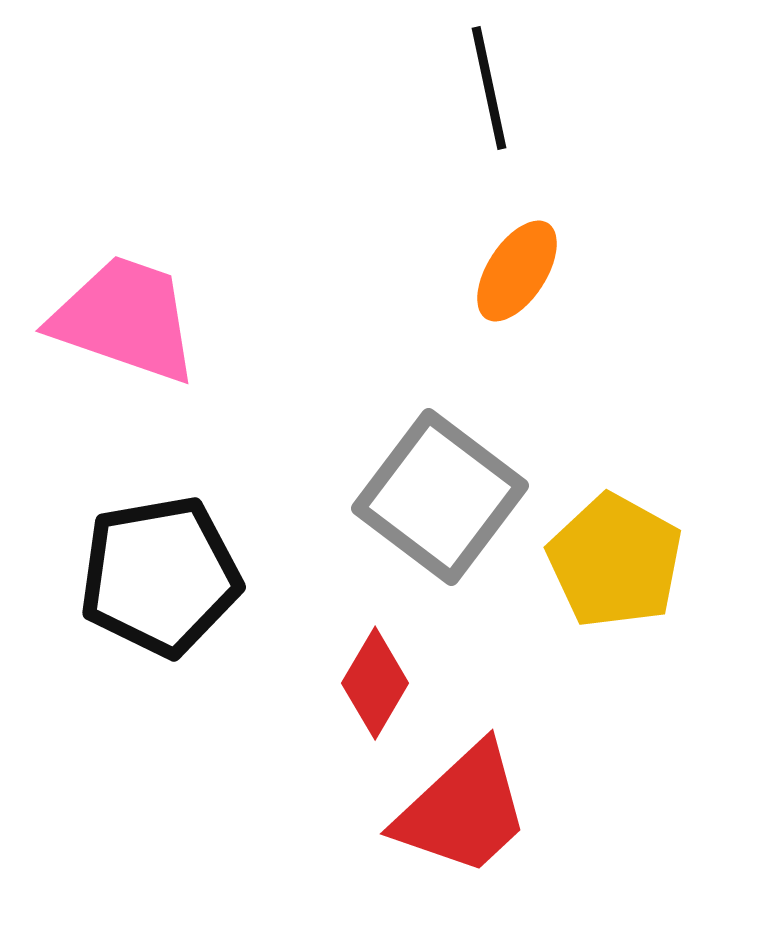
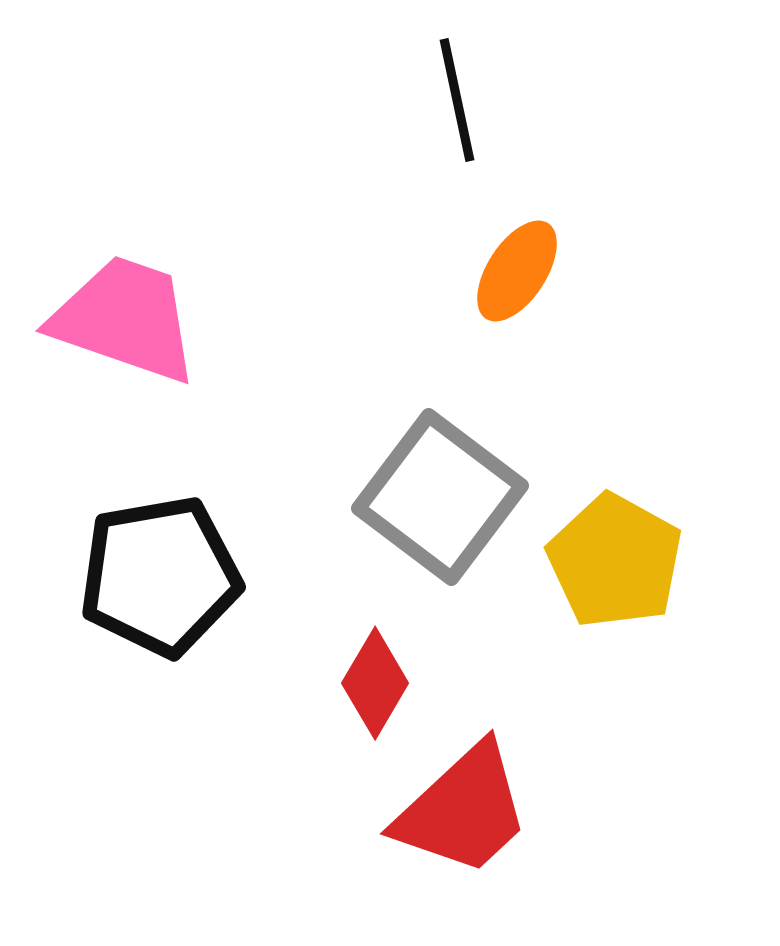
black line: moved 32 px left, 12 px down
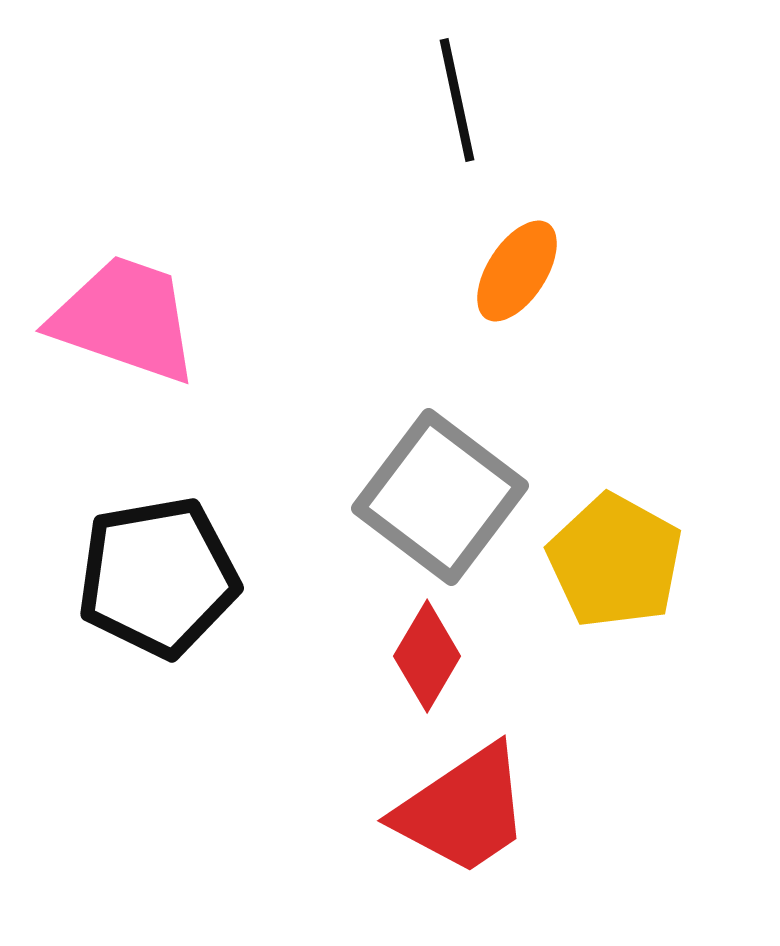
black pentagon: moved 2 px left, 1 px down
red diamond: moved 52 px right, 27 px up
red trapezoid: rotated 9 degrees clockwise
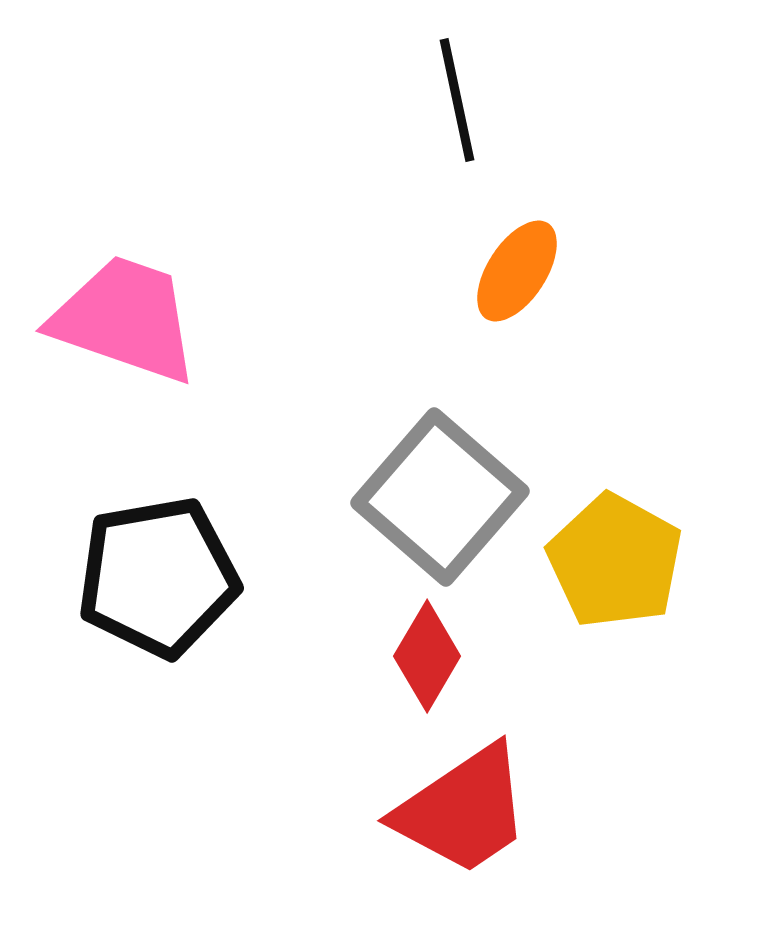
gray square: rotated 4 degrees clockwise
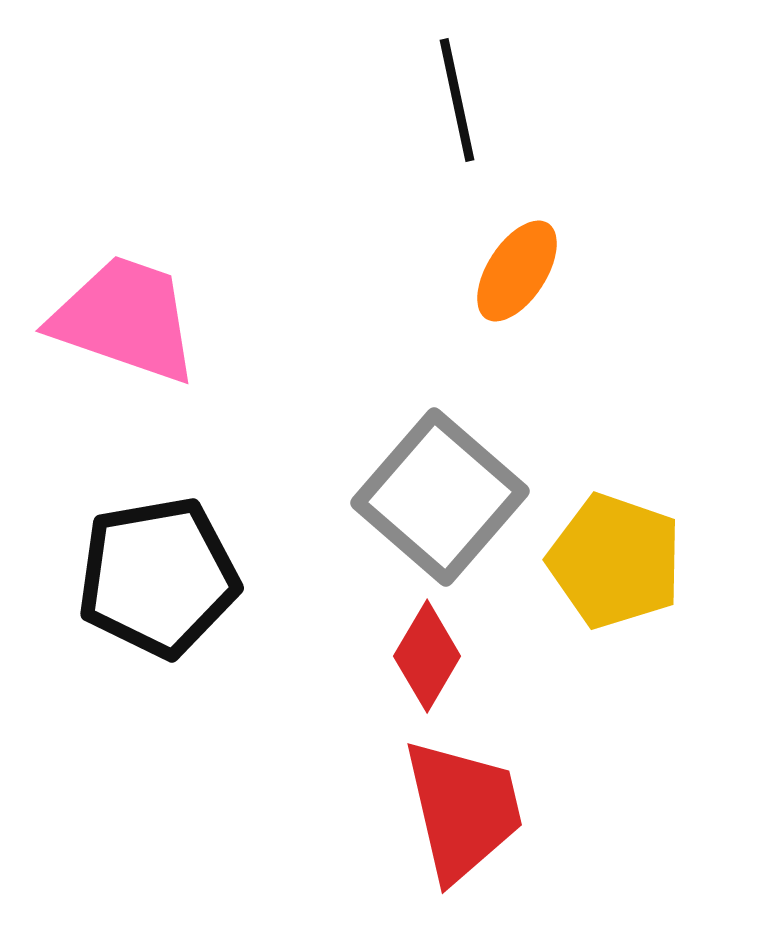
yellow pentagon: rotated 10 degrees counterclockwise
red trapezoid: rotated 69 degrees counterclockwise
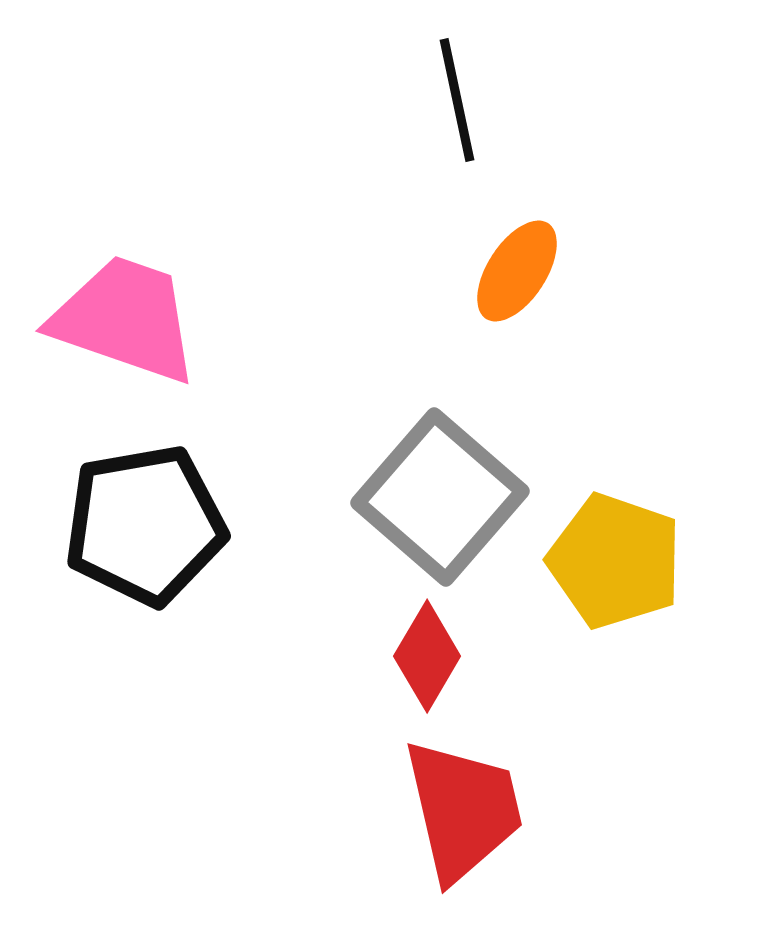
black pentagon: moved 13 px left, 52 px up
